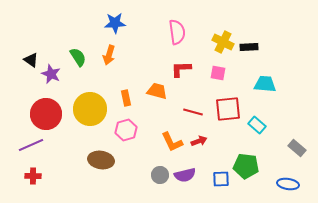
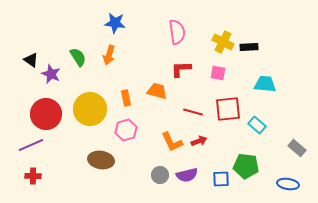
blue star: rotated 10 degrees clockwise
purple semicircle: moved 2 px right
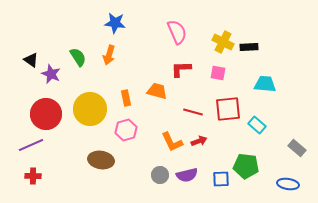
pink semicircle: rotated 15 degrees counterclockwise
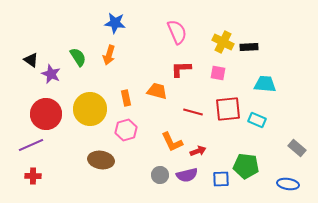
cyan rectangle: moved 5 px up; rotated 18 degrees counterclockwise
red arrow: moved 1 px left, 10 px down
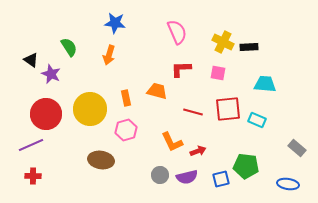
green semicircle: moved 9 px left, 10 px up
purple semicircle: moved 2 px down
blue square: rotated 12 degrees counterclockwise
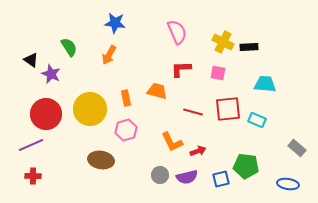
orange arrow: rotated 12 degrees clockwise
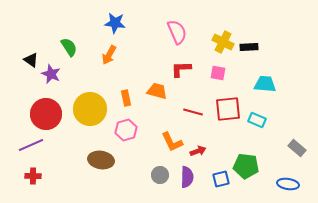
purple semicircle: rotated 75 degrees counterclockwise
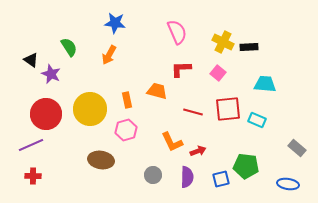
pink square: rotated 28 degrees clockwise
orange rectangle: moved 1 px right, 2 px down
gray circle: moved 7 px left
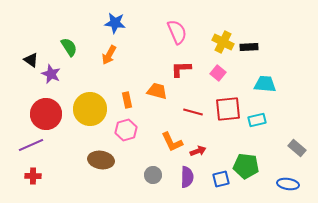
cyan rectangle: rotated 36 degrees counterclockwise
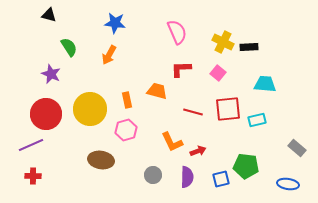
black triangle: moved 18 px right, 45 px up; rotated 21 degrees counterclockwise
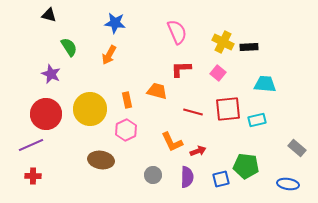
pink hexagon: rotated 10 degrees counterclockwise
